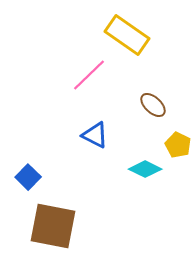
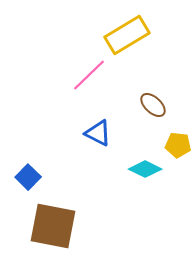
yellow rectangle: rotated 66 degrees counterclockwise
blue triangle: moved 3 px right, 2 px up
yellow pentagon: rotated 20 degrees counterclockwise
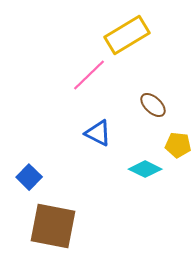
blue square: moved 1 px right
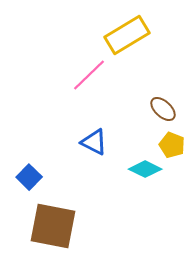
brown ellipse: moved 10 px right, 4 px down
blue triangle: moved 4 px left, 9 px down
yellow pentagon: moved 6 px left; rotated 15 degrees clockwise
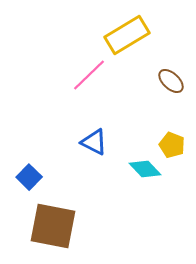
brown ellipse: moved 8 px right, 28 px up
cyan diamond: rotated 20 degrees clockwise
